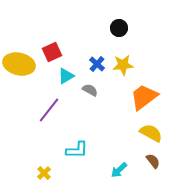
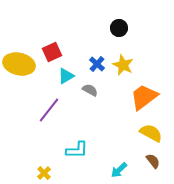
yellow star: rotated 30 degrees clockwise
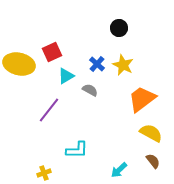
orange trapezoid: moved 2 px left, 2 px down
yellow cross: rotated 24 degrees clockwise
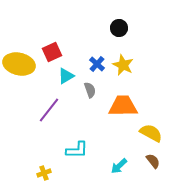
gray semicircle: rotated 42 degrees clockwise
orange trapezoid: moved 19 px left, 7 px down; rotated 36 degrees clockwise
cyan arrow: moved 4 px up
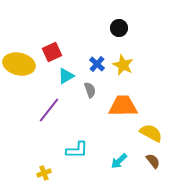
cyan arrow: moved 5 px up
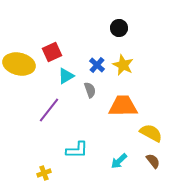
blue cross: moved 1 px down
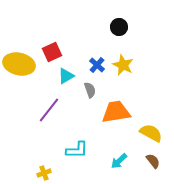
black circle: moved 1 px up
orange trapezoid: moved 7 px left, 6 px down; rotated 8 degrees counterclockwise
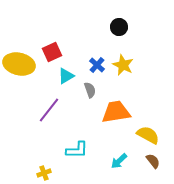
yellow semicircle: moved 3 px left, 2 px down
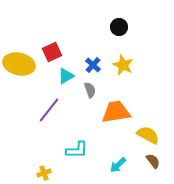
blue cross: moved 4 px left
cyan arrow: moved 1 px left, 4 px down
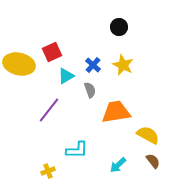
yellow cross: moved 4 px right, 2 px up
